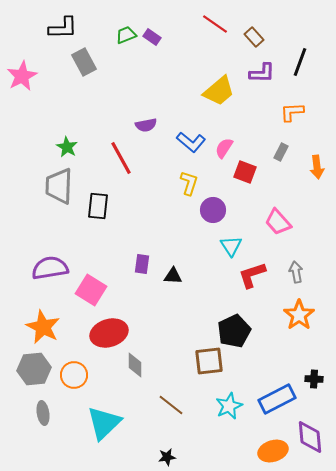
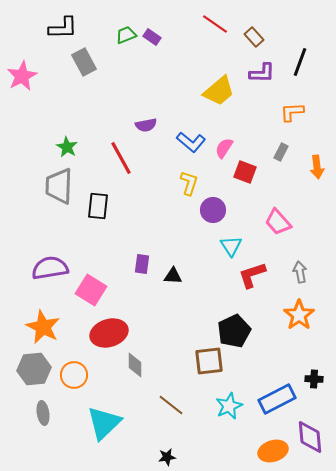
gray arrow at (296, 272): moved 4 px right
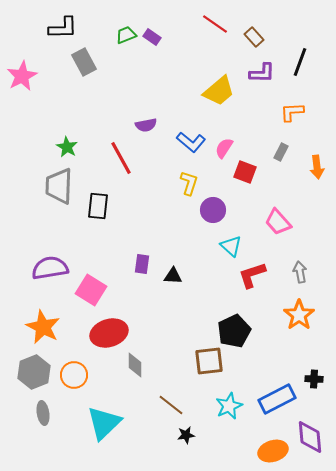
cyan triangle at (231, 246): rotated 15 degrees counterclockwise
gray hexagon at (34, 369): moved 3 px down; rotated 16 degrees counterclockwise
black star at (167, 457): moved 19 px right, 22 px up
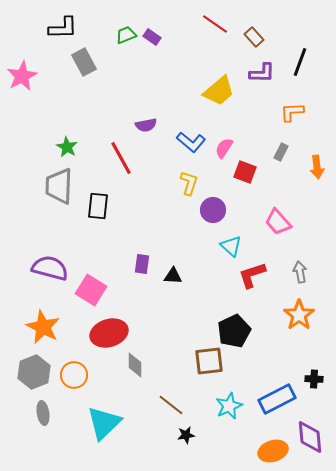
purple semicircle at (50, 268): rotated 24 degrees clockwise
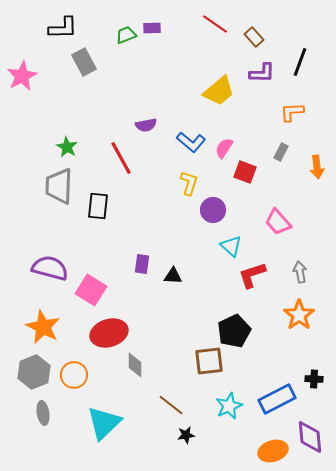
purple rectangle at (152, 37): moved 9 px up; rotated 36 degrees counterclockwise
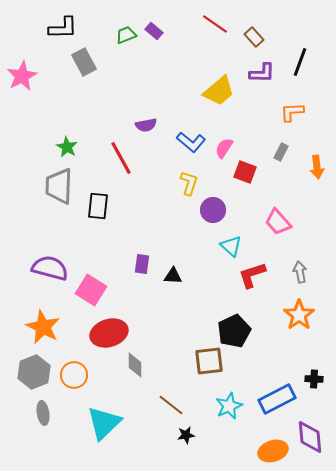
purple rectangle at (152, 28): moved 2 px right, 3 px down; rotated 42 degrees clockwise
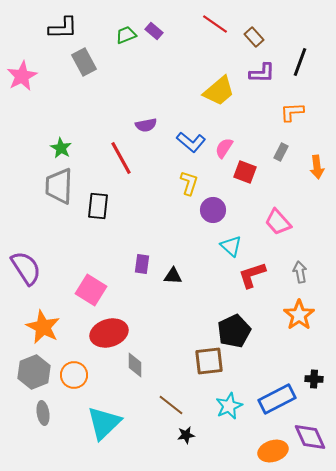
green star at (67, 147): moved 6 px left, 1 px down
purple semicircle at (50, 268): moved 24 px left; rotated 42 degrees clockwise
purple diamond at (310, 437): rotated 20 degrees counterclockwise
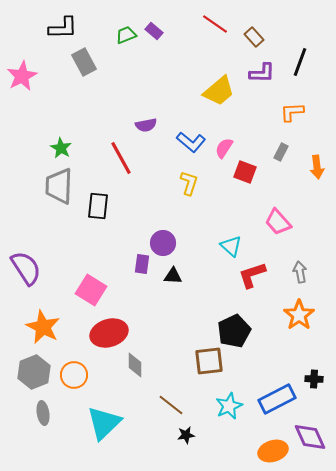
purple circle at (213, 210): moved 50 px left, 33 px down
